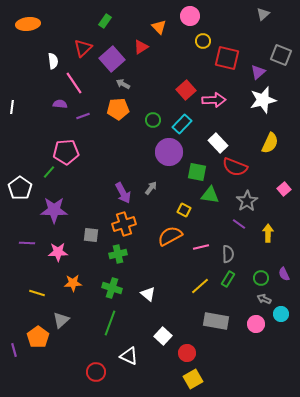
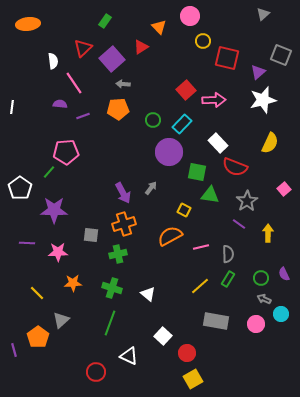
gray arrow at (123, 84): rotated 24 degrees counterclockwise
yellow line at (37, 293): rotated 28 degrees clockwise
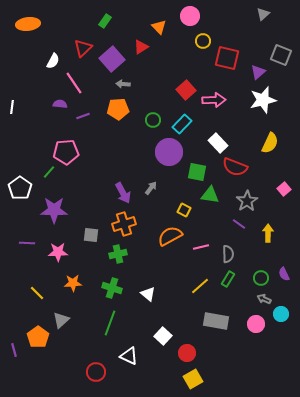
white semicircle at (53, 61): rotated 35 degrees clockwise
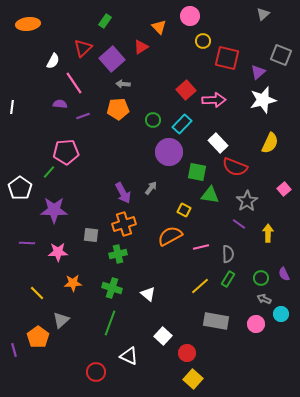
yellow square at (193, 379): rotated 18 degrees counterclockwise
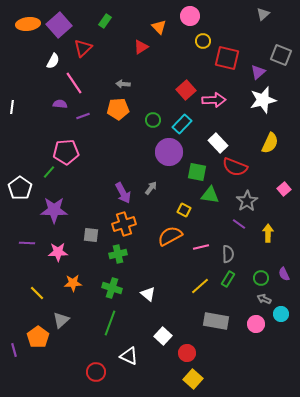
purple square at (112, 59): moved 53 px left, 34 px up
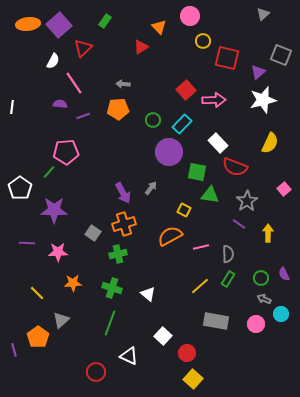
gray square at (91, 235): moved 2 px right, 2 px up; rotated 28 degrees clockwise
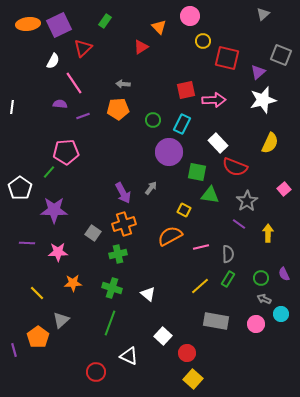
purple square at (59, 25): rotated 15 degrees clockwise
red square at (186, 90): rotated 30 degrees clockwise
cyan rectangle at (182, 124): rotated 18 degrees counterclockwise
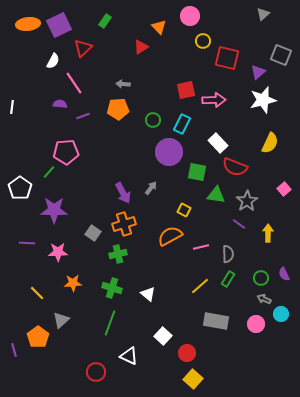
green triangle at (210, 195): moved 6 px right
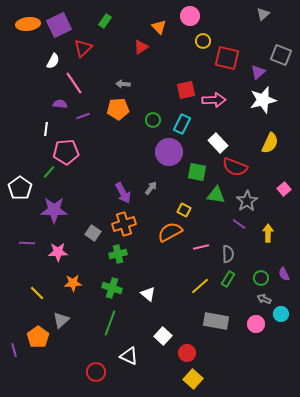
white line at (12, 107): moved 34 px right, 22 px down
orange semicircle at (170, 236): moved 4 px up
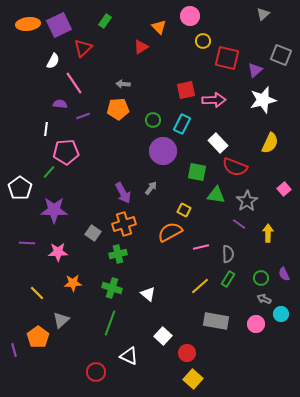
purple triangle at (258, 72): moved 3 px left, 2 px up
purple circle at (169, 152): moved 6 px left, 1 px up
